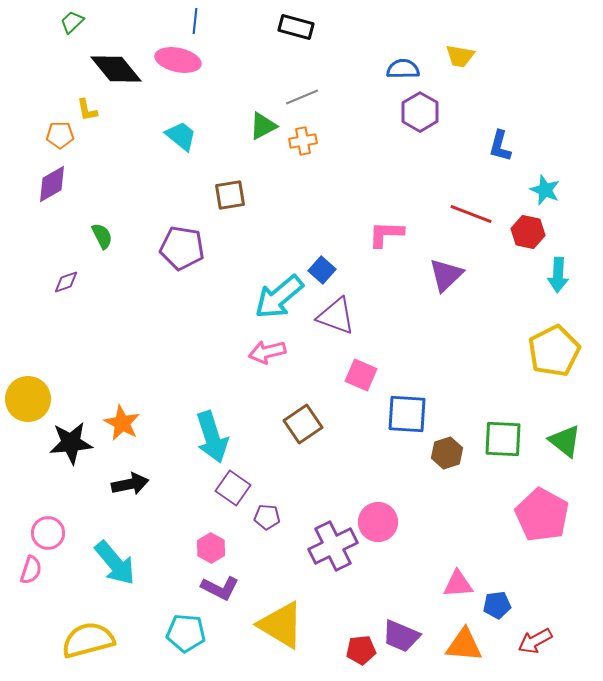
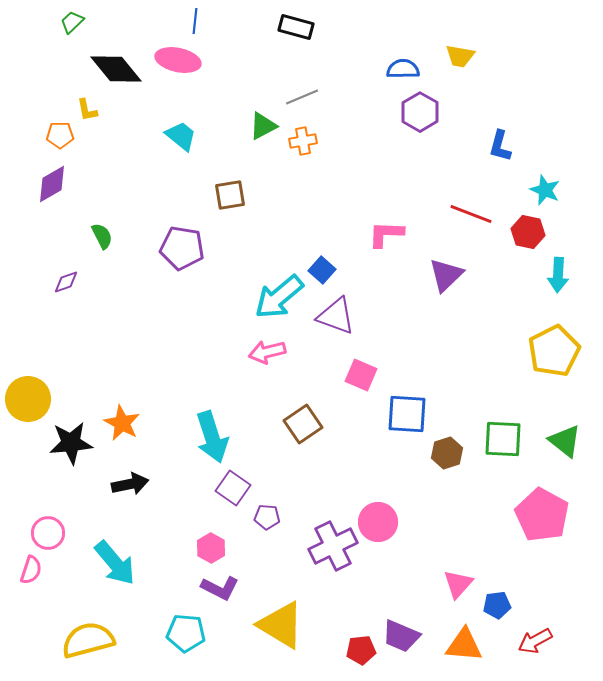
pink triangle at (458, 584): rotated 44 degrees counterclockwise
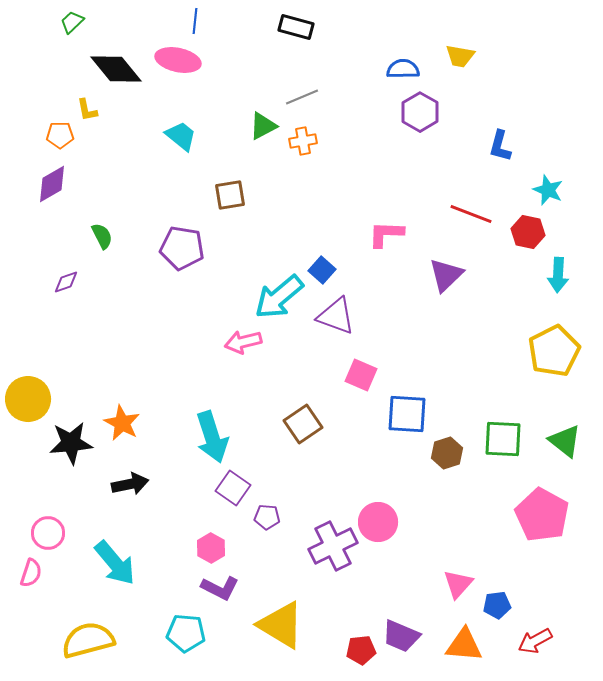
cyan star at (545, 190): moved 3 px right
pink arrow at (267, 352): moved 24 px left, 10 px up
pink semicircle at (31, 570): moved 3 px down
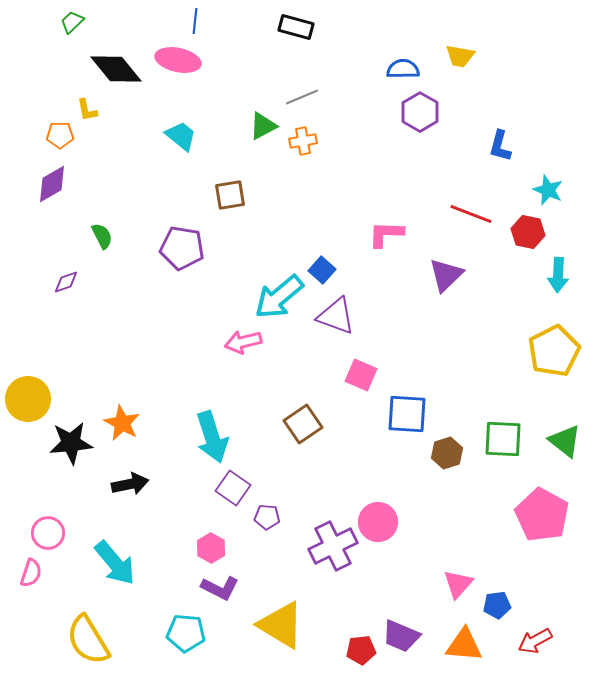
yellow semicircle at (88, 640): rotated 106 degrees counterclockwise
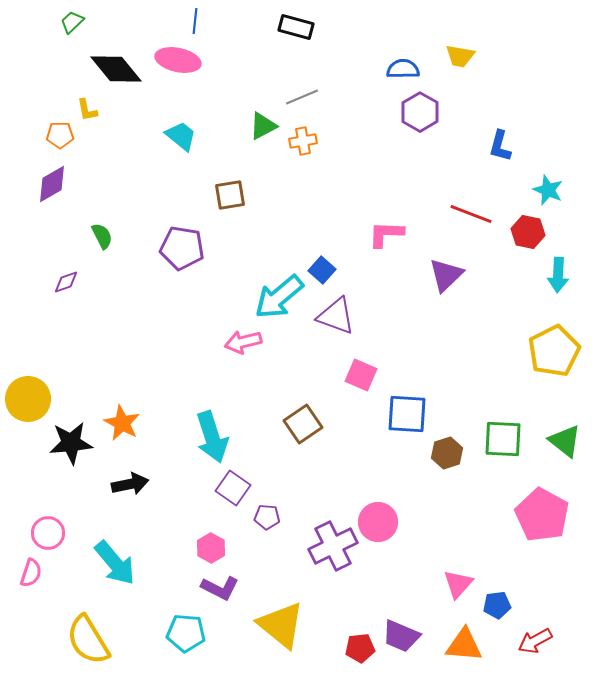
yellow triangle at (281, 625): rotated 8 degrees clockwise
red pentagon at (361, 650): moved 1 px left, 2 px up
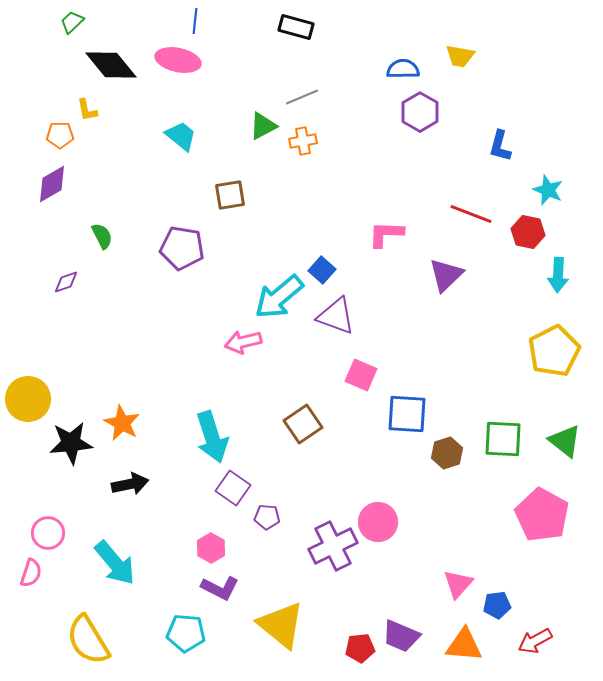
black diamond at (116, 69): moved 5 px left, 4 px up
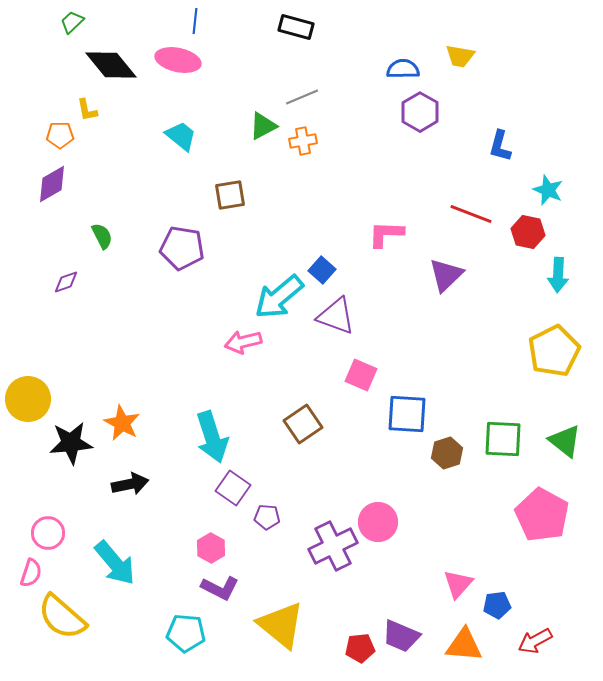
yellow semicircle at (88, 640): moved 26 px left, 23 px up; rotated 18 degrees counterclockwise
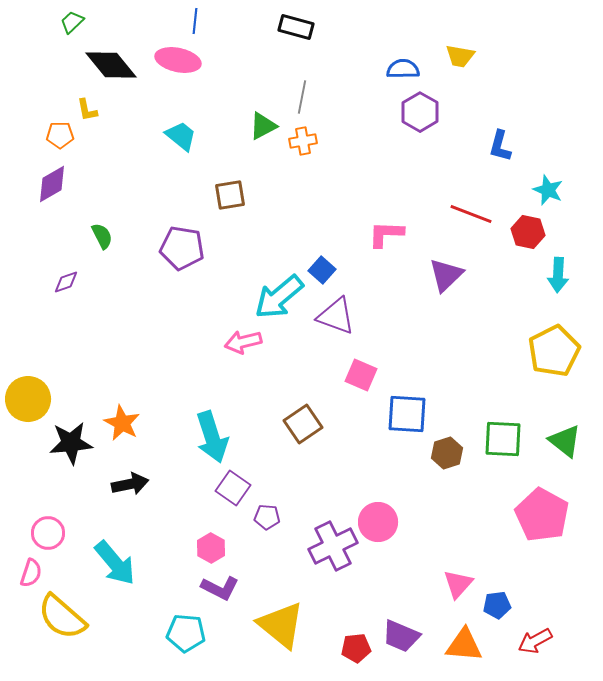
gray line at (302, 97): rotated 56 degrees counterclockwise
red pentagon at (360, 648): moved 4 px left
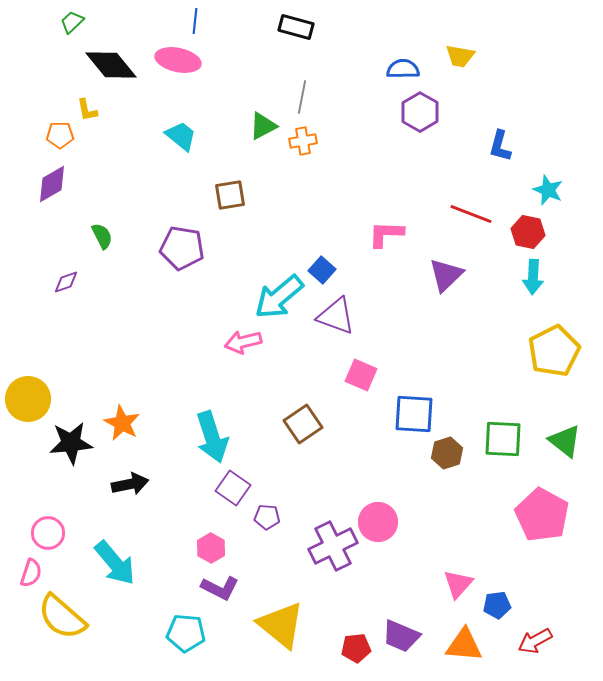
cyan arrow at (558, 275): moved 25 px left, 2 px down
blue square at (407, 414): moved 7 px right
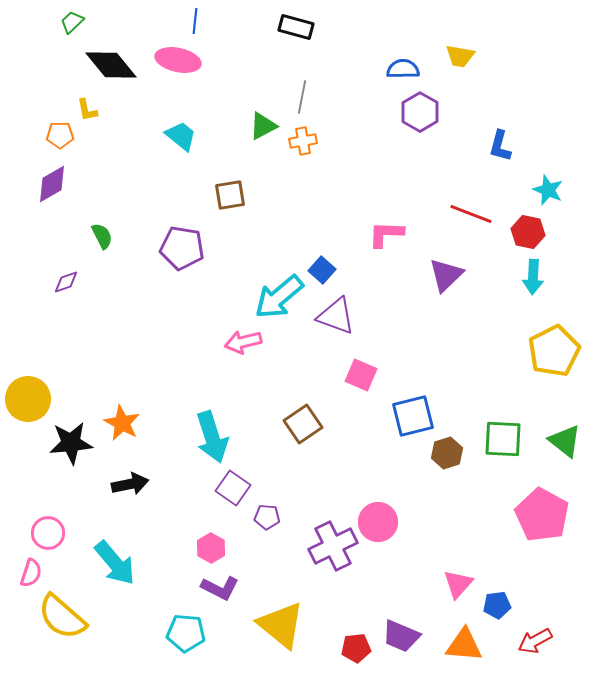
blue square at (414, 414): moved 1 px left, 2 px down; rotated 18 degrees counterclockwise
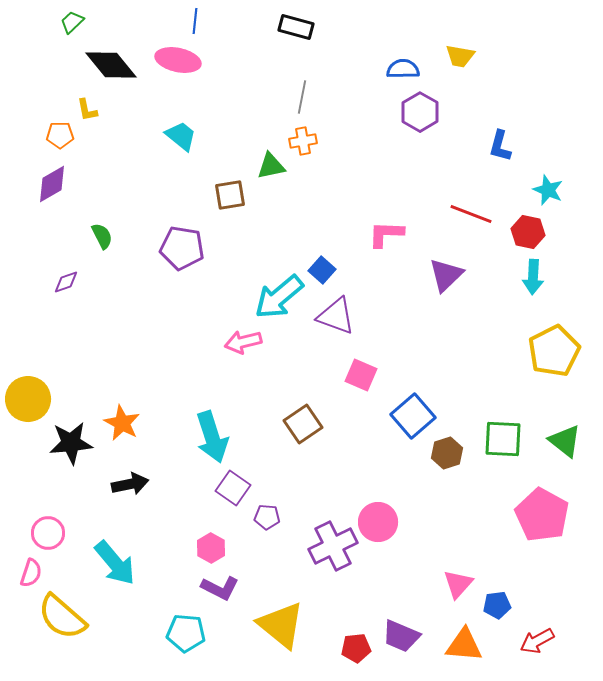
green triangle at (263, 126): moved 8 px right, 40 px down; rotated 16 degrees clockwise
blue square at (413, 416): rotated 27 degrees counterclockwise
red arrow at (535, 641): moved 2 px right
